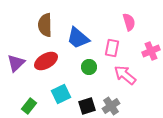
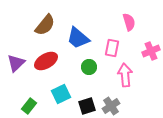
brown semicircle: rotated 140 degrees counterclockwise
pink arrow: rotated 45 degrees clockwise
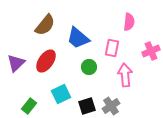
pink semicircle: rotated 24 degrees clockwise
red ellipse: rotated 25 degrees counterclockwise
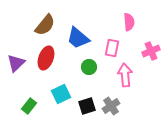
pink semicircle: rotated 12 degrees counterclockwise
red ellipse: moved 3 px up; rotated 15 degrees counterclockwise
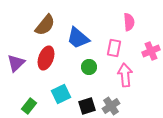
pink rectangle: moved 2 px right
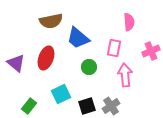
brown semicircle: moved 6 px right, 4 px up; rotated 40 degrees clockwise
purple triangle: rotated 36 degrees counterclockwise
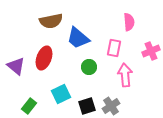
red ellipse: moved 2 px left
purple triangle: moved 3 px down
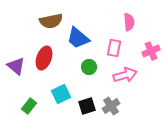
pink arrow: rotated 80 degrees clockwise
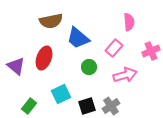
pink rectangle: rotated 30 degrees clockwise
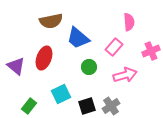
pink rectangle: moved 1 px up
